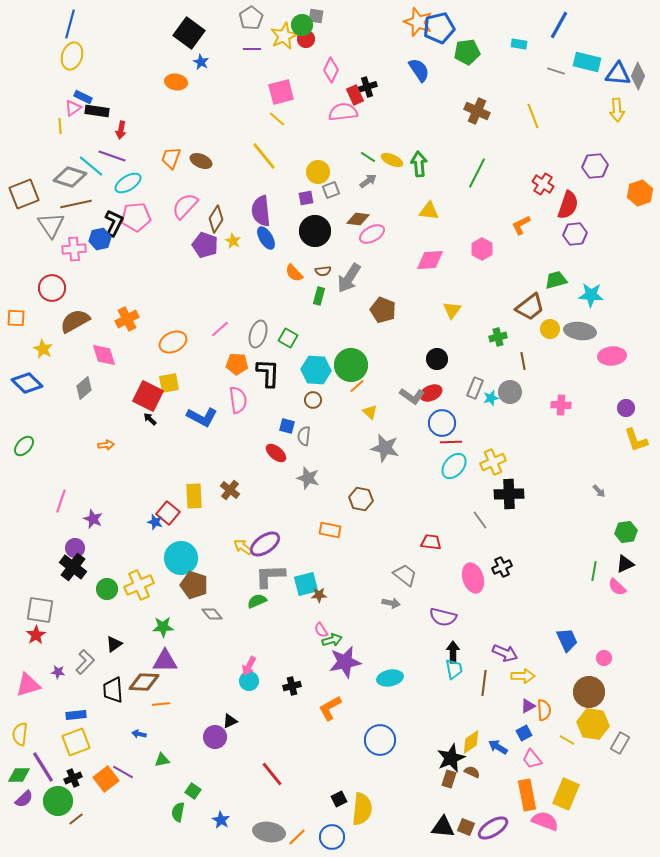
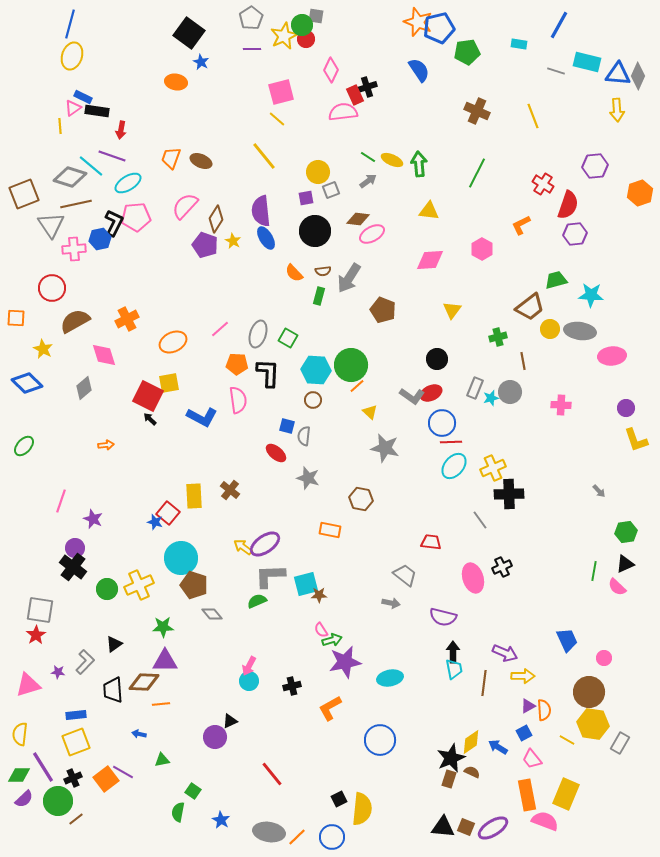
yellow cross at (493, 462): moved 6 px down
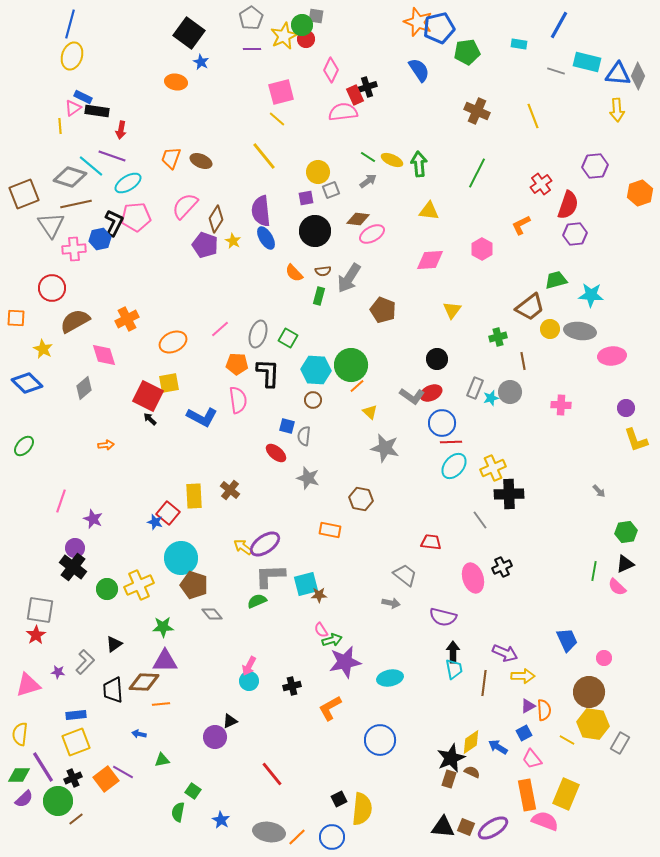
red cross at (543, 184): moved 2 px left; rotated 20 degrees clockwise
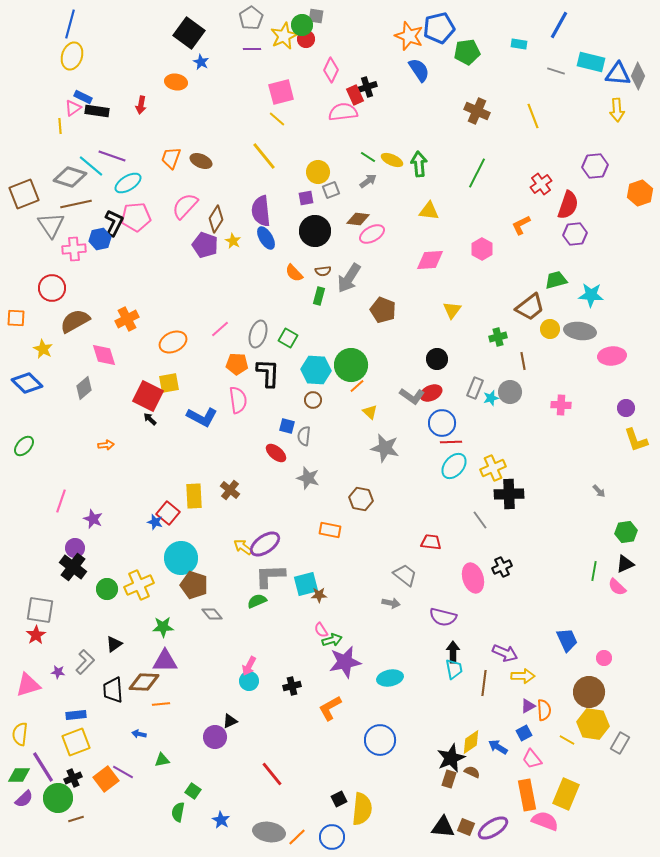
orange star at (418, 22): moved 9 px left, 14 px down
cyan rectangle at (587, 62): moved 4 px right
red arrow at (121, 130): moved 20 px right, 25 px up
green circle at (58, 801): moved 3 px up
brown line at (76, 819): rotated 21 degrees clockwise
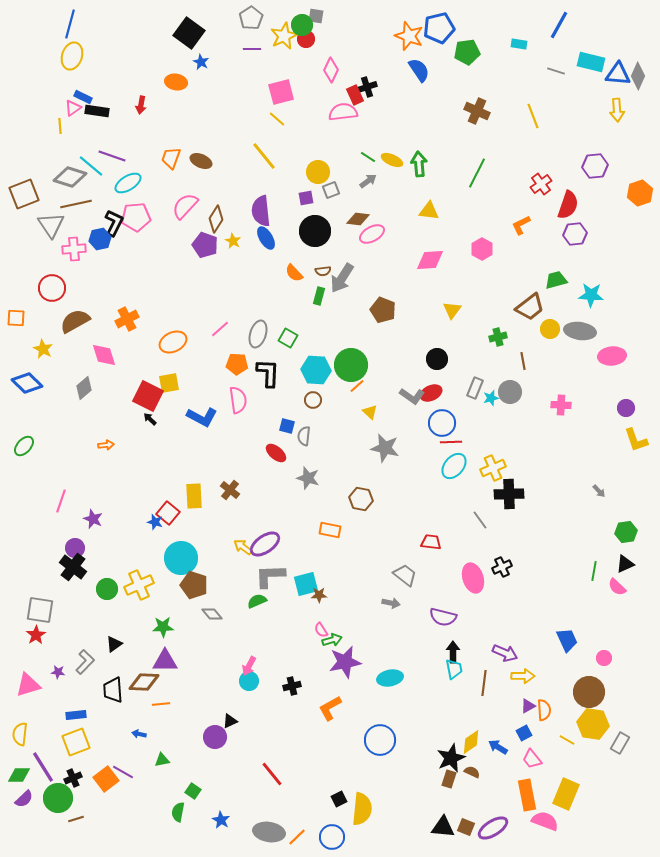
gray arrow at (349, 278): moved 7 px left
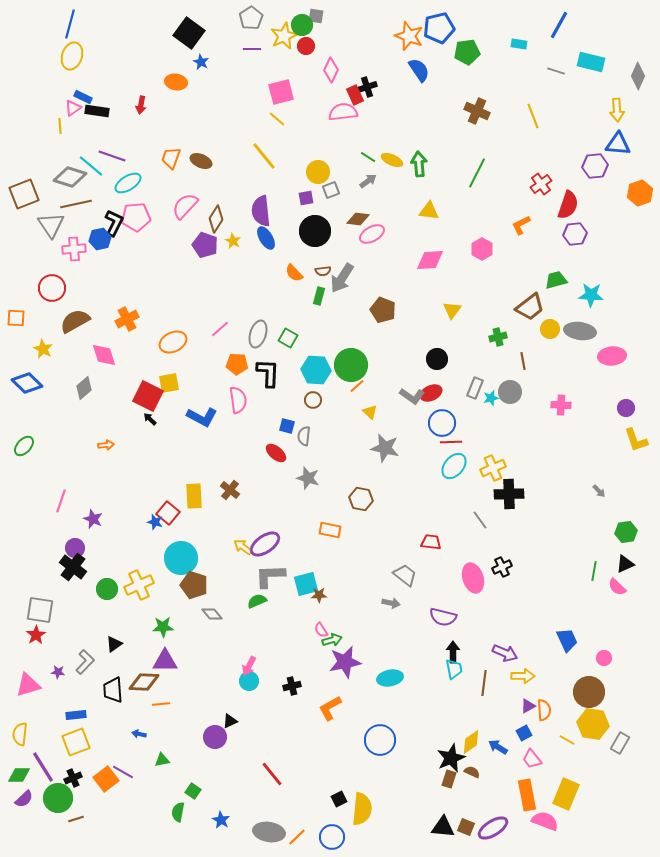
red circle at (306, 39): moved 7 px down
blue triangle at (618, 74): moved 70 px down
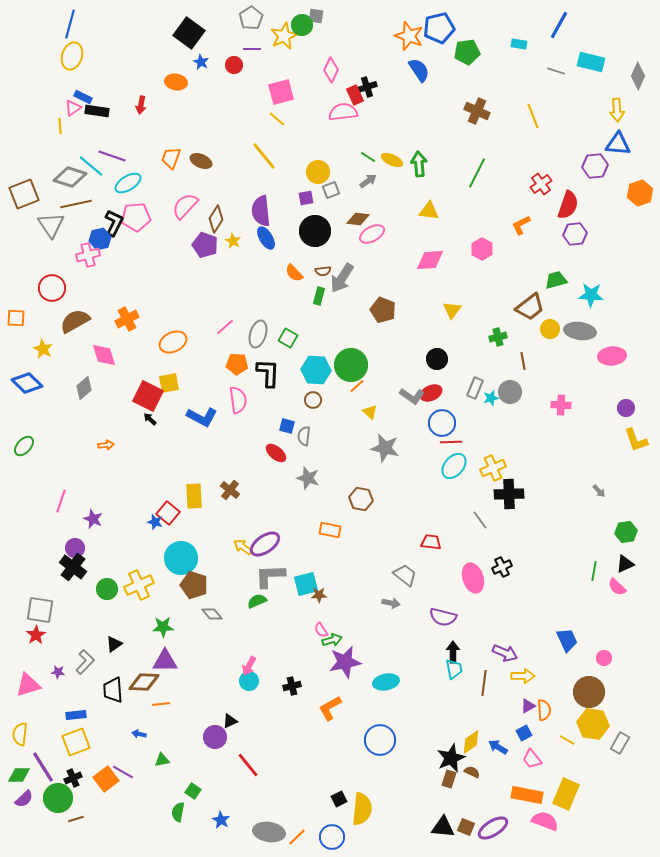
red circle at (306, 46): moved 72 px left, 19 px down
pink cross at (74, 249): moved 14 px right, 6 px down; rotated 10 degrees counterclockwise
pink line at (220, 329): moved 5 px right, 2 px up
cyan ellipse at (390, 678): moved 4 px left, 4 px down
red line at (272, 774): moved 24 px left, 9 px up
orange rectangle at (527, 795): rotated 68 degrees counterclockwise
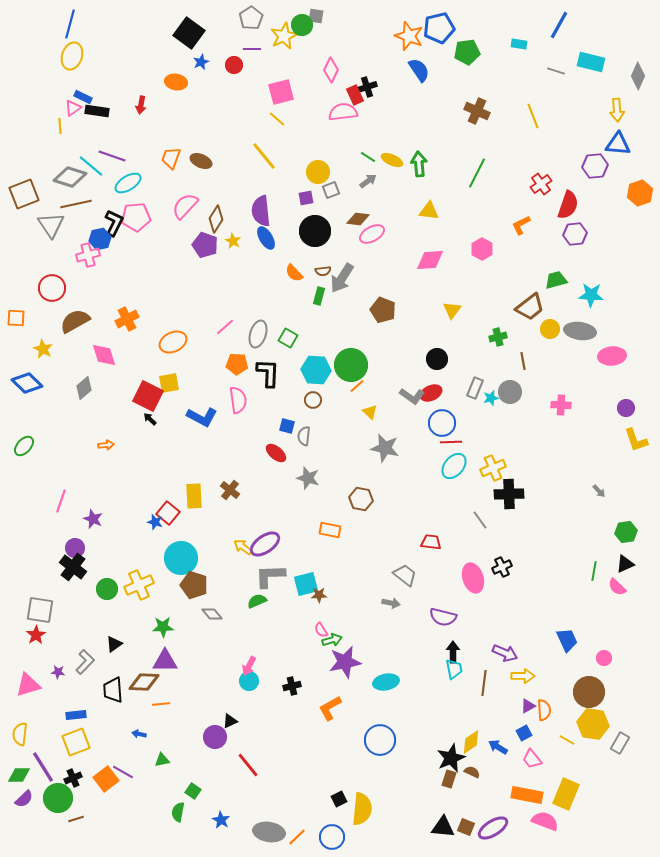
blue star at (201, 62): rotated 21 degrees clockwise
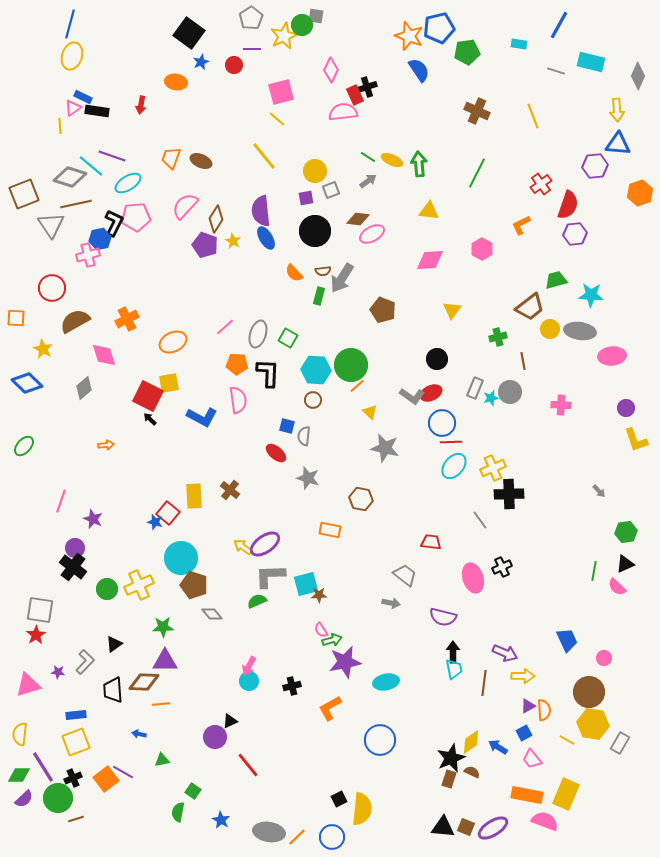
yellow circle at (318, 172): moved 3 px left, 1 px up
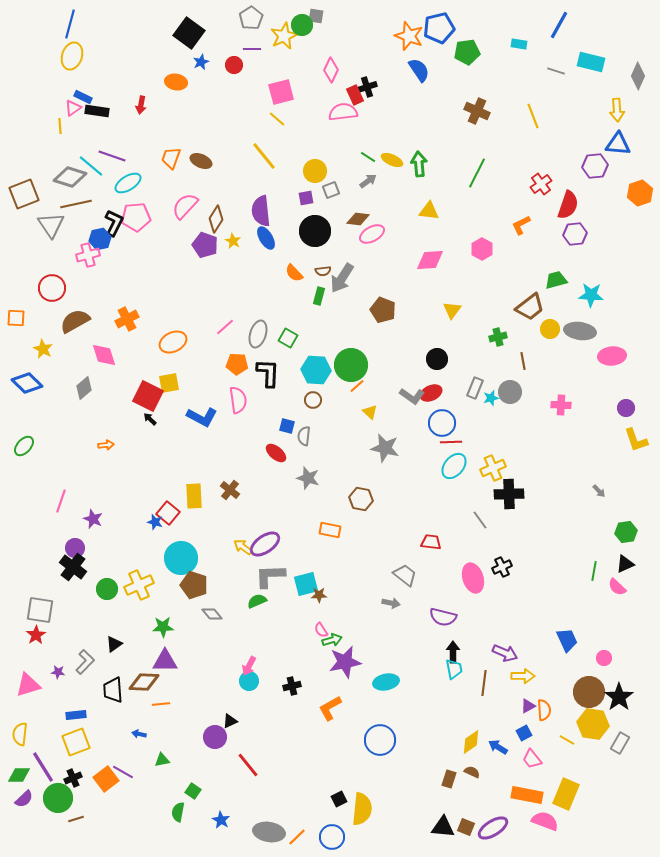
black star at (451, 758): moved 168 px right, 61 px up; rotated 12 degrees counterclockwise
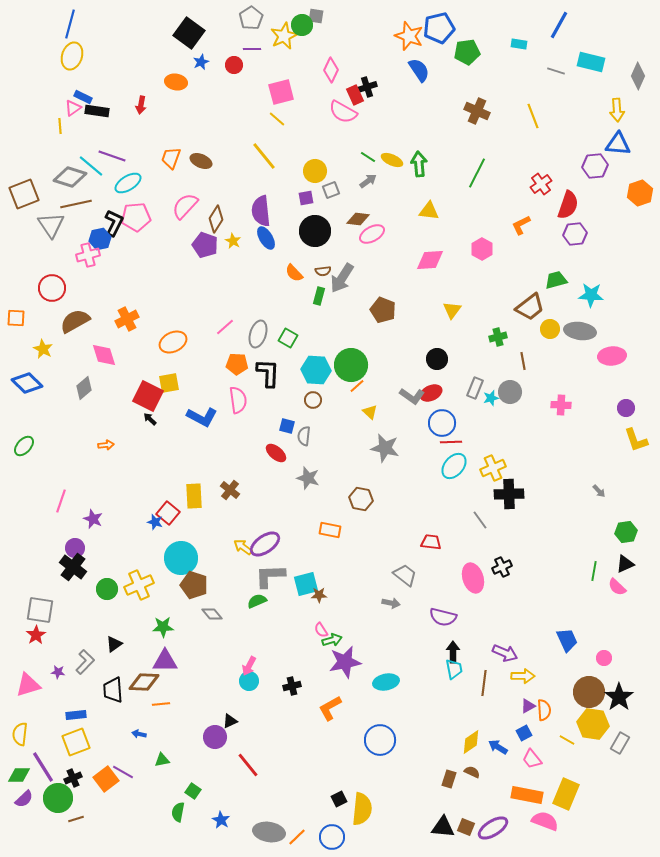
pink semicircle at (343, 112): rotated 144 degrees counterclockwise
